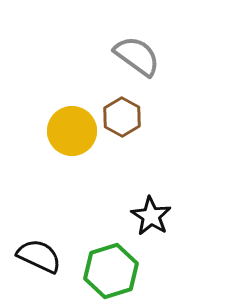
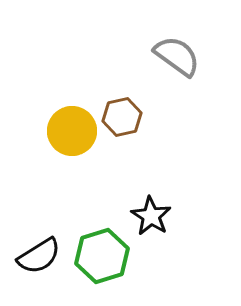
gray semicircle: moved 40 px right
brown hexagon: rotated 18 degrees clockwise
black semicircle: rotated 123 degrees clockwise
green hexagon: moved 9 px left, 15 px up
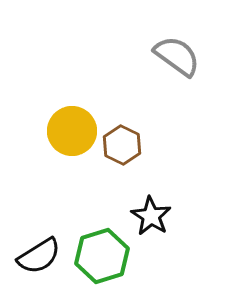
brown hexagon: moved 28 px down; rotated 21 degrees counterclockwise
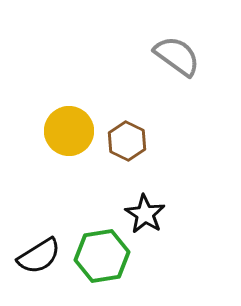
yellow circle: moved 3 px left
brown hexagon: moved 5 px right, 4 px up
black star: moved 6 px left, 2 px up
green hexagon: rotated 8 degrees clockwise
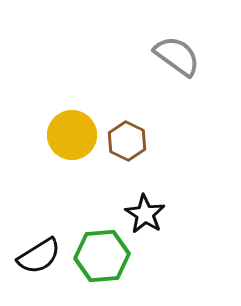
yellow circle: moved 3 px right, 4 px down
green hexagon: rotated 4 degrees clockwise
